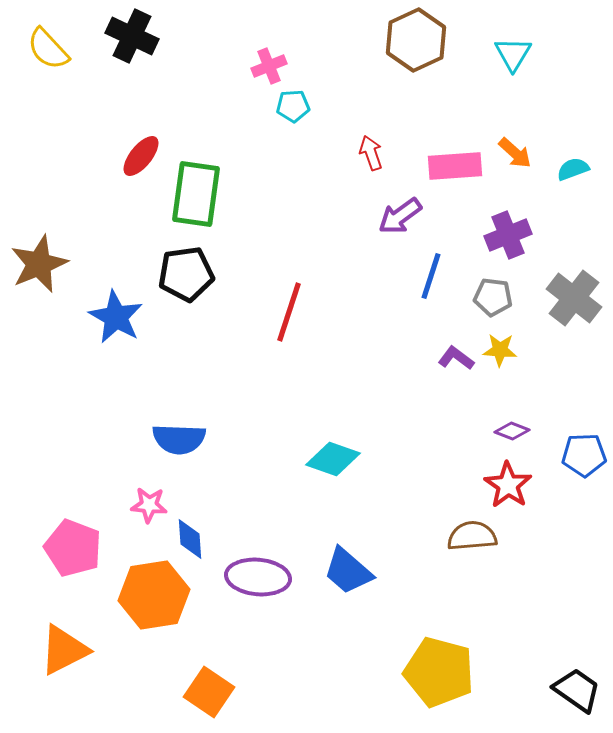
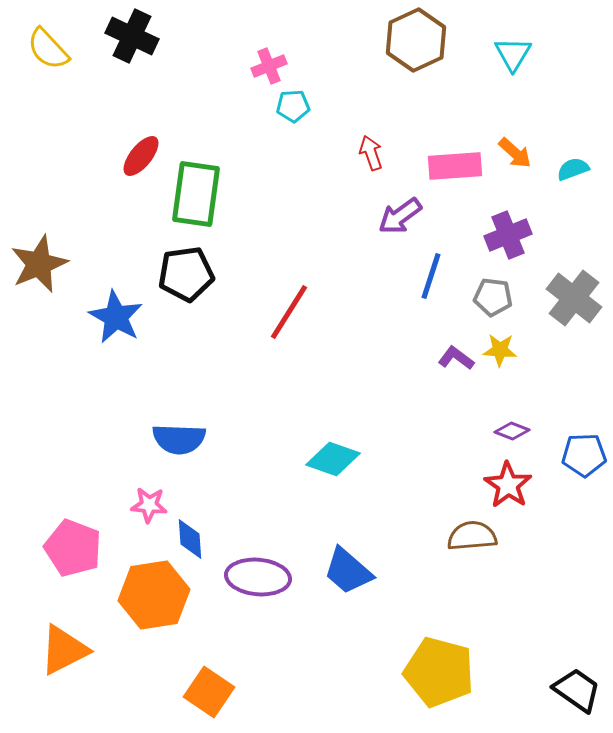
red line: rotated 14 degrees clockwise
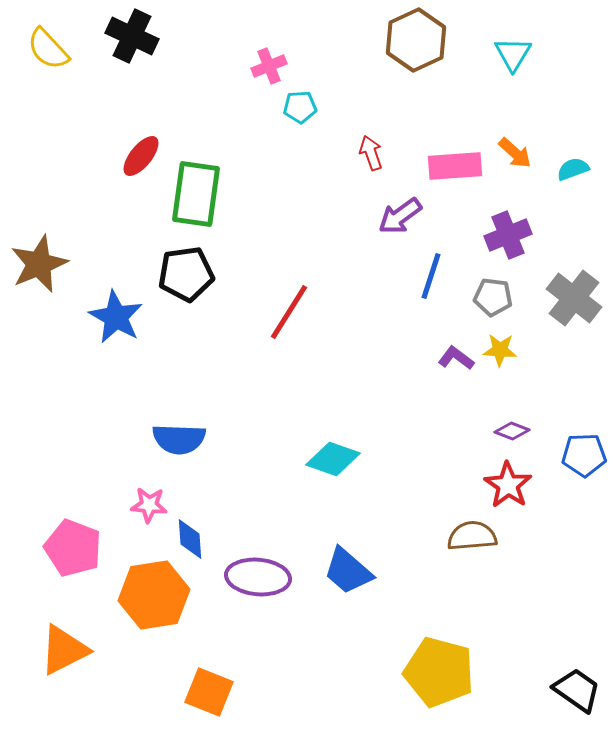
cyan pentagon: moved 7 px right, 1 px down
orange square: rotated 12 degrees counterclockwise
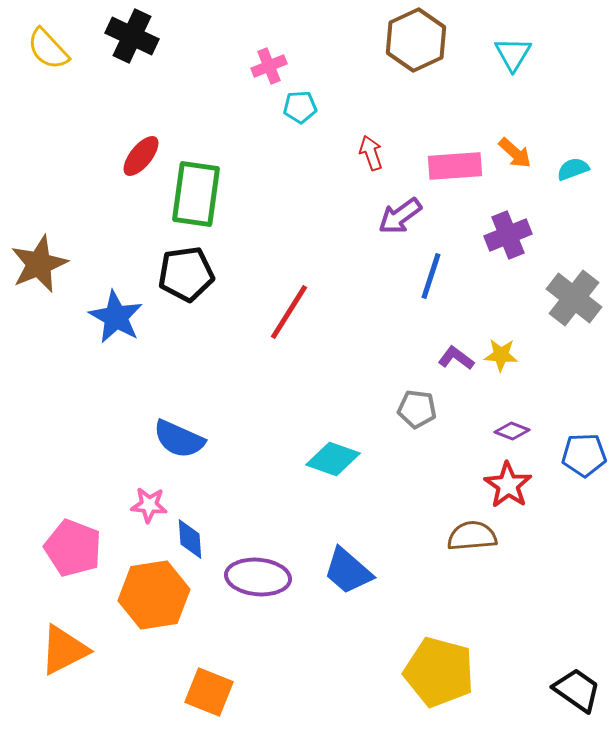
gray pentagon: moved 76 px left, 112 px down
yellow star: moved 1 px right, 5 px down
blue semicircle: rotated 22 degrees clockwise
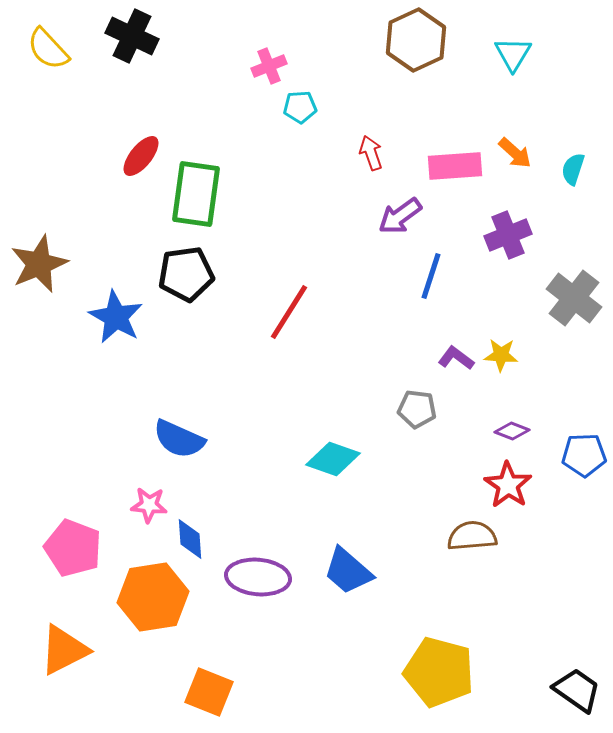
cyan semicircle: rotated 52 degrees counterclockwise
orange hexagon: moved 1 px left, 2 px down
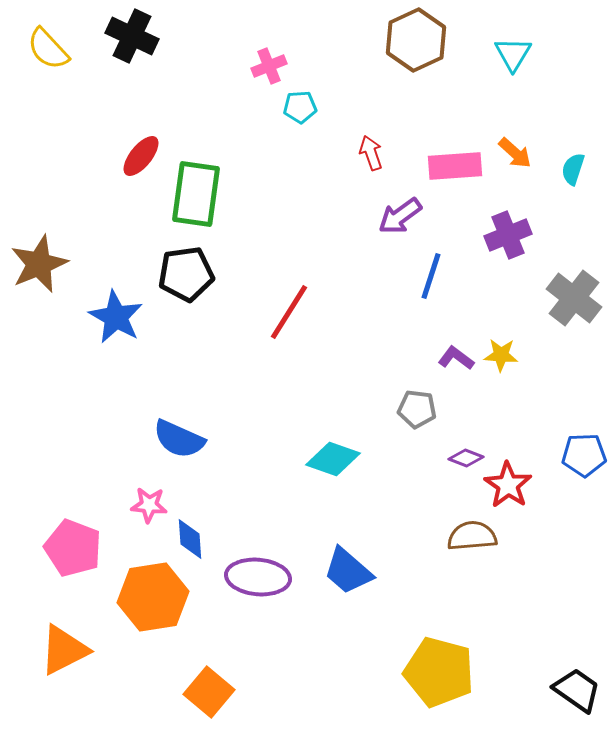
purple diamond: moved 46 px left, 27 px down
orange square: rotated 18 degrees clockwise
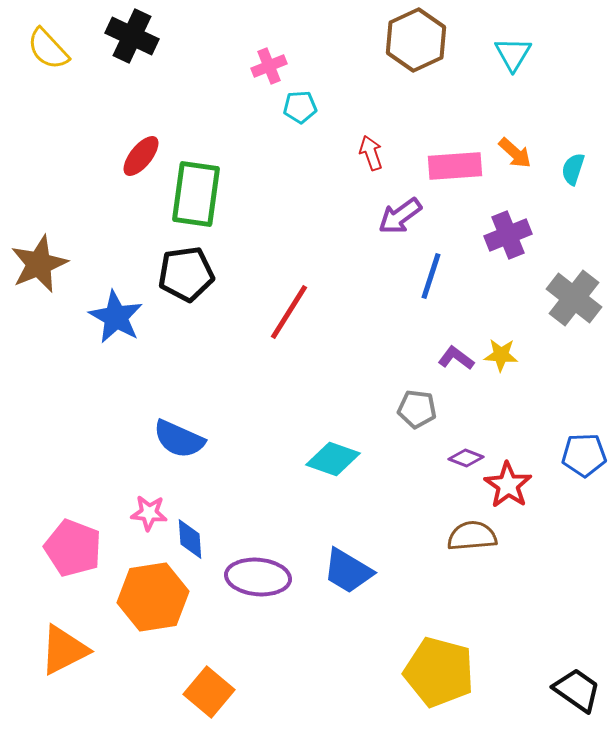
pink star: moved 8 px down
blue trapezoid: rotated 10 degrees counterclockwise
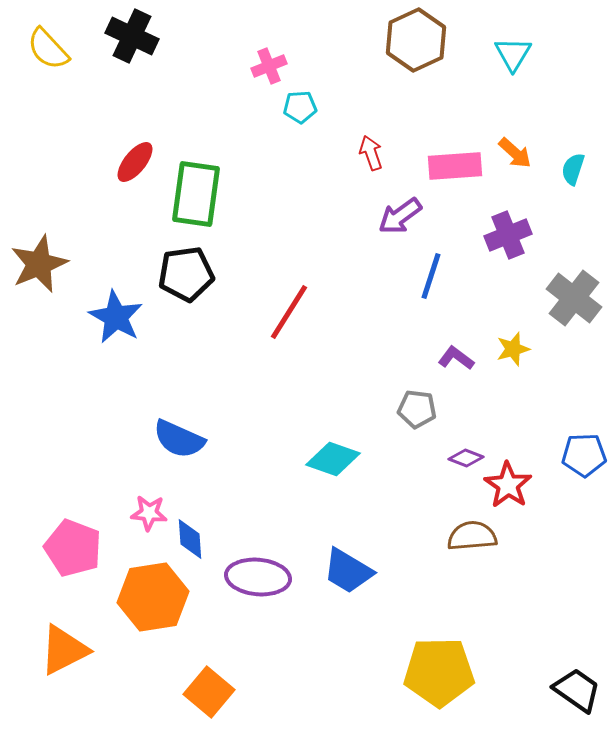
red ellipse: moved 6 px left, 6 px down
yellow star: moved 12 px right, 6 px up; rotated 20 degrees counterclockwise
yellow pentagon: rotated 16 degrees counterclockwise
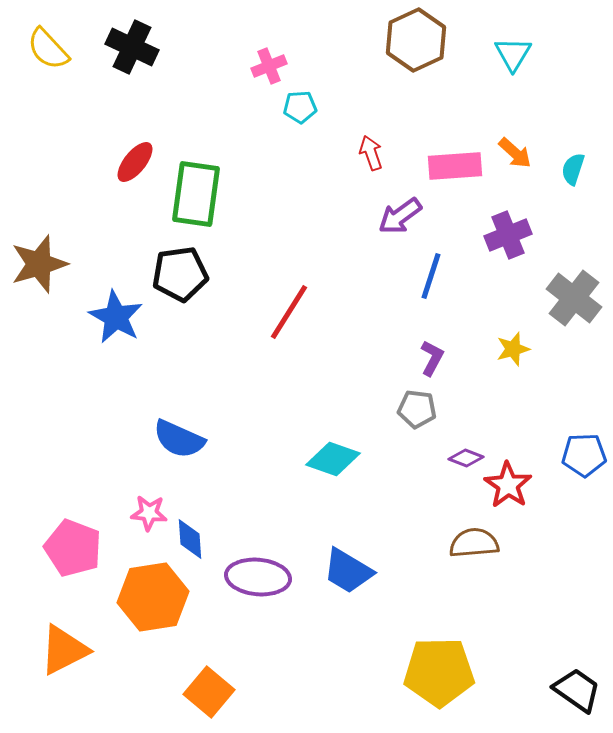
black cross: moved 11 px down
brown star: rotated 6 degrees clockwise
black pentagon: moved 6 px left
purple L-shape: moved 24 px left; rotated 81 degrees clockwise
brown semicircle: moved 2 px right, 7 px down
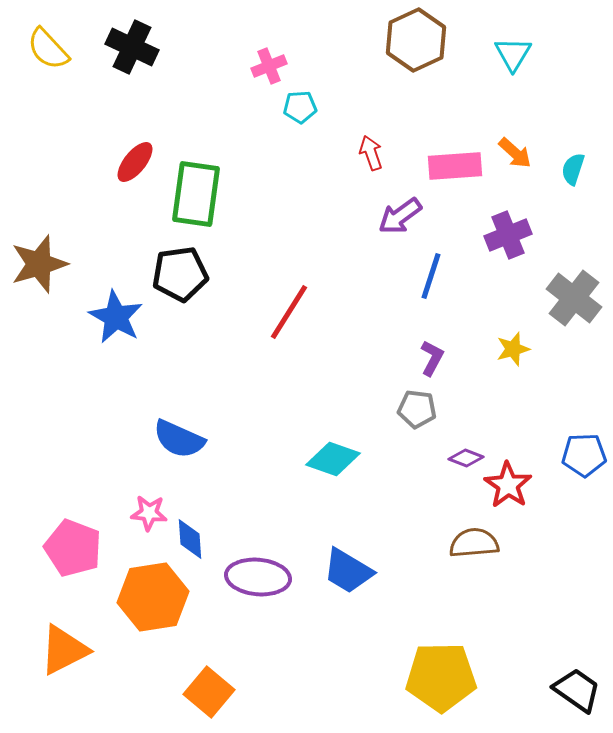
yellow pentagon: moved 2 px right, 5 px down
